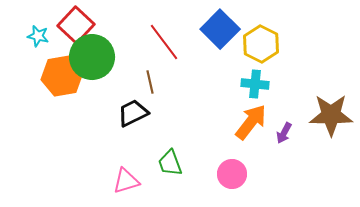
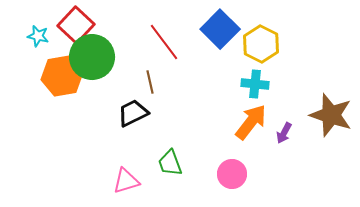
brown star: rotated 18 degrees clockwise
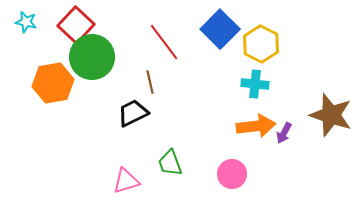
cyan star: moved 12 px left, 14 px up
orange hexagon: moved 9 px left, 7 px down
orange arrow: moved 5 px right, 4 px down; rotated 45 degrees clockwise
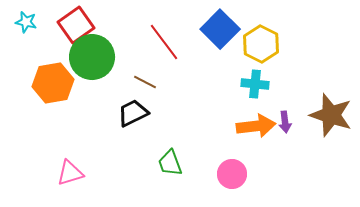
red square: rotated 12 degrees clockwise
brown line: moved 5 px left; rotated 50 degrees counterclockwise
purple arrow: moved 1 px right, 11 px up; rotated 35 degrees counterclockwise
pink triangle: moved 56 px left, 8 px up
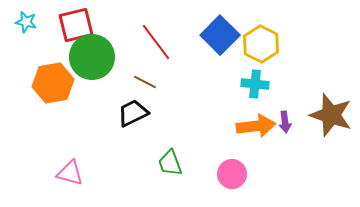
red square: rotated 21 degrees clockwise
blue square: moved 6 px down
red line: moved 8 px left
pink triangle: rotated 32 degrees clockwise
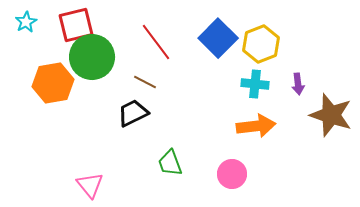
cyan star: rotated 30 degrees clockwise
blue square: moved 2 px left, 3 px down
yellow hexagon: rotated 12 degrees clockwise
purple arrow: moved 13 px right, 38 px up
pink triangle: moved 20 px right, 12 px down; rotated 36 degrees clockwise
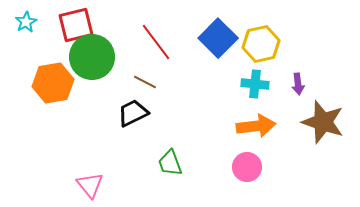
yellow hexagon: rotated 9 degrees clockwise
brown star: moved 8 px left, 7 px down
pink circle: moved 15 px right, 7 px up
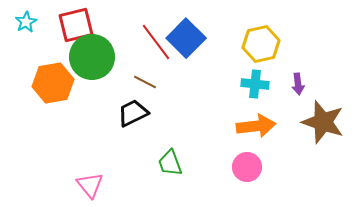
blue square: moved 32 px left
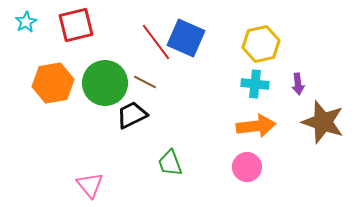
blue square: rotated 21 degrees counterclockwise
green circle: moved 13 px right, 26 px down
black trapezoid: moved 1 px left, 2 px down
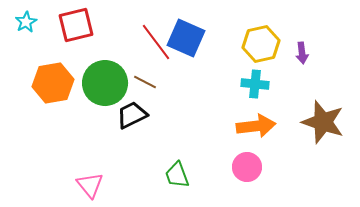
purple arrow: moved 4 px right, 31 px up
green trapezoid: moved 7 px right, 12 px down
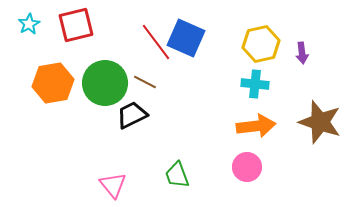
cyan star: moved 3 px right, 2 px down
brown star: moved 3 px left
pink triangle: moved 23 px right
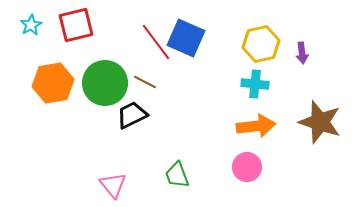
cyan star: moved 2 px right, 1 px down
